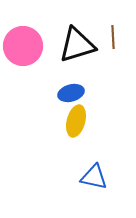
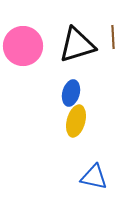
blue ellipse: rotated 60 degrees counterclockwise
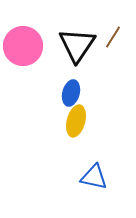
brown line: rotated 35 degrees clockwise
black triangle: rotated 39 degrees counterclockwise
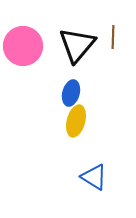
brown line: rotated 30 degrees counterclockwise
black triangle: rotated 6 degrees clockwise
blue triangle: rotated 20 degrees clockwise
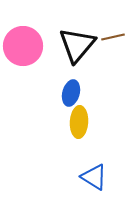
brown line: rotated 75 degrees clockwise
yellow ellipse: moved 3 px right, 1 px down; rotated 12 degrees counterclockwise
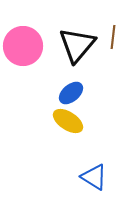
brown line: rotated 70 degrees counterclockwise
blue ellipse: rotated 35 degrees clockwise
yellow ellipse: moved 11 px left, 1 px up; rotated 60 degrees counterclockwise
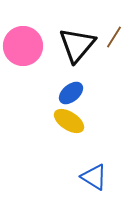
brown line: moved 1 px right; rotated 25 degrees clockwise
yellow ellipse: moved 1 px right
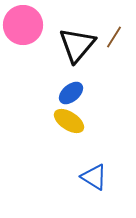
pink circle: moved 21 px up
